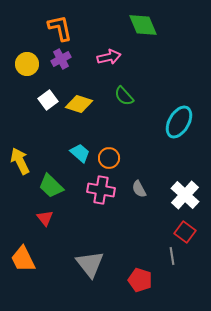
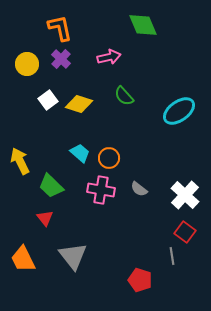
purple cross: rotated 18 degrees counterclockwise
cyan ellipse: moved 11 px up; rotated 24 degrees clockwise
gray semicircle: rotated 24 degrees counterclockwise
gray triangle: moved 17 px left, 8 px up
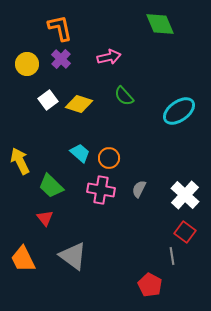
green diamond: moved 17 px right, 1 px up
gray semicircle: rotated 78 degrees clockwise
gray triangle: rotated 16 degrees counterclockwise
red pentagon: moved 10 px right, 5 px down; rotated 10 degrees clockwise
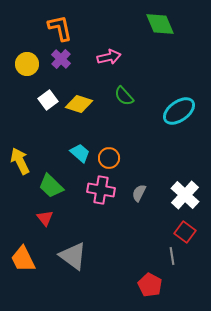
gray semicircle: moved 4 px down
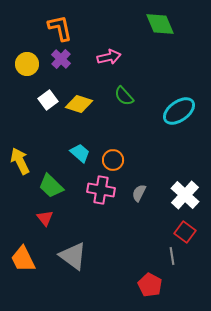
orange circle: moved 4 px right, 2 px down
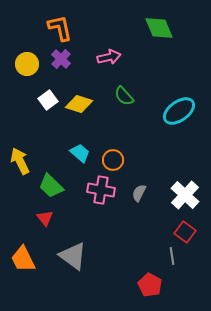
green diamond: moved 1 px left, 4 px down
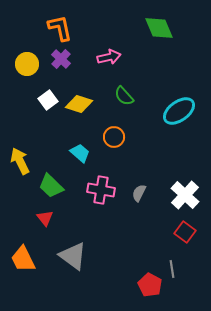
orange circle: moved 1 px right, 23 px up
gray line: moved 13 px down
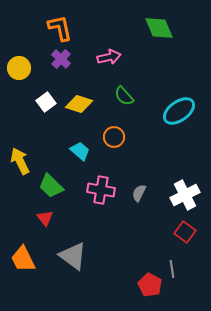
yellow circle: moved 8 px left, 4 px down
white square: moved 2 px left, 2 px down
cyan trapezoid: moved 2 px up
white cross: rotated 20 degrees clockwise
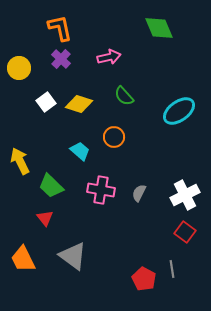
red pentagon: moved 6 px left, 6 px up
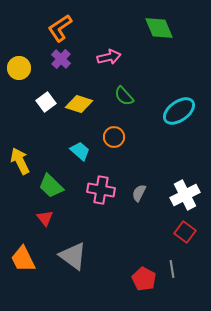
orange L-shape: rotated 112 degrees counterclockwise
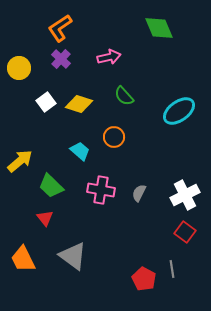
yellow arrow: rotated 76 degrees clockwise
